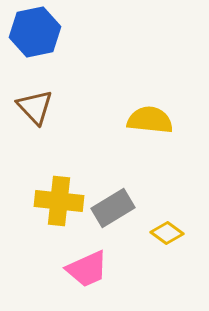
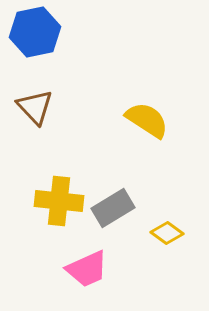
yellow semicircle: moved 3 px left; rotated 27 degrees clockwise
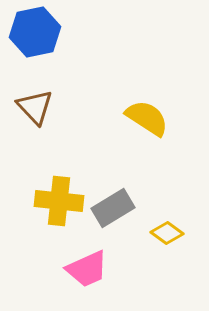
yellow semicircle: moved 2 px up
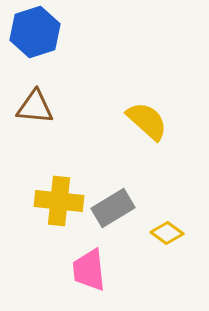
blue hexagon: rotated 6 degrees counterclockwise
brown triangle: rotated 42 degrees counterclockwise
yellow semicircle: moved 3 px down; rotated 9 degrees clockwise
pink trapezoid: moved 2 px right, 1 px down; rotated 108 degrees clockwise
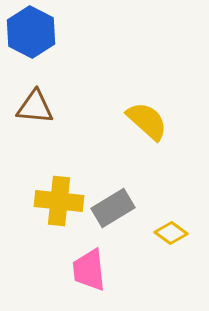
blue hexagon: moved 4 px left; rotated 15 degrees counterclockwise
yellow diamond: moved 4 px right
